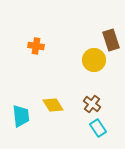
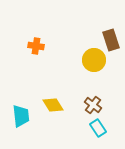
brown cross: moved 1 px right, 1 px down
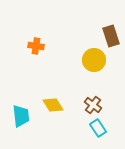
brown rectangle: moved 4 px up
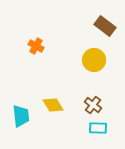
brown rectangle: moved 6 px left, 10 px up; rotated 35 degrees counterclockwise
orange cross: rotated 21 degrees clockwise
cyan rectangle: rotated 54 degrees counterclockwise
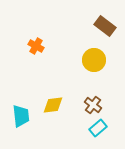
yellow diamond: rotated 65 degrees counterclockwise
cyan rectangle: rotated 42 degrees counterclockwise
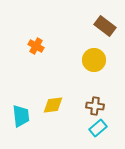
brown cross: moved 2 px right, 1 px down; rotated 30 degrees counterclockwise
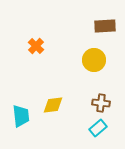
brown rectangle: rotated 40 degrees counterclockwise
orange cross: rotated 14 degrees clockwise
brown cross: moved 6 px right, 3 px up
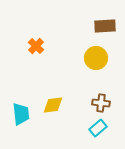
yellow circle: moved 2 px right, 2 px up
cyan trapezoid: moved 2 px up
